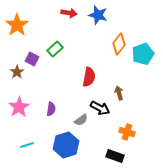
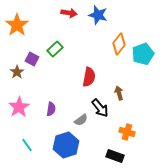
black arrow: rotated 24 degrees clockwise
cyan line: rotated 72 degrees clockwise
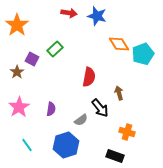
blue star: moved 1 px left, 1 px down
orange diamond: rotated 70 degrees counterclockwise
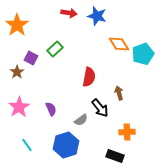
purple square: moved 1 px left, 1 px up
purple semicircle: rotated 32 degrees counterclockwise
orange cross: rotated 21 degrees counterclockwise
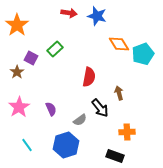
gray semicircle: moved 1 px left
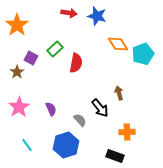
orange diamond: moved 1 px left
red semicircle: moved 13 px left, 14 px up
gray semicircle: rotated 96 degrees counterclockwise
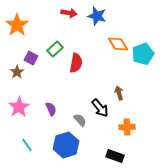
orange cross: moved 5 px up
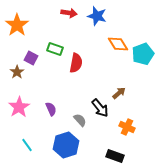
green rectangle: rotated 63 degrees clockwise
brown arrow: rotated 64 degrees clockwise
orange cross: rotated 28 degrees clockwise
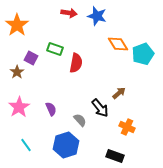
cyan line: moved 1 px left
